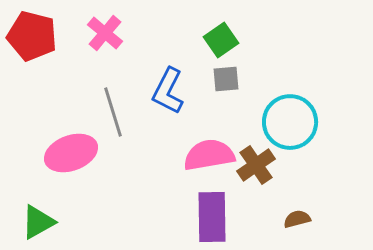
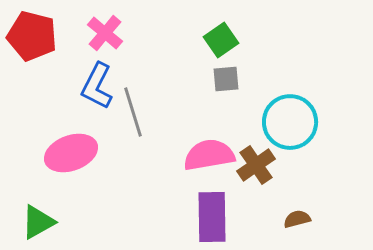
blue L-shape: moved 71 px left, 5 px up
gray line: moved 20 px right
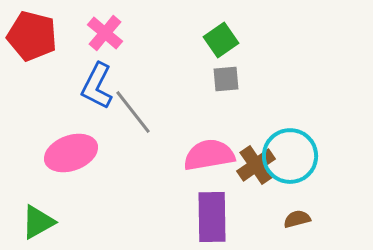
gray line: rotated 21 degrees counterclockwise
cyan circle: moved 34 px down
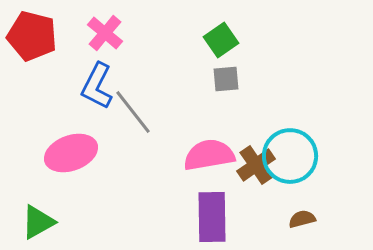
brown semicircle: moved 5 px right
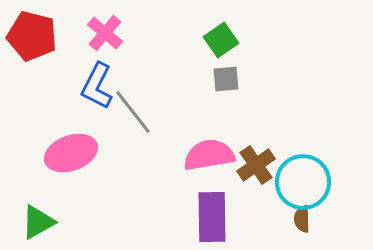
cyan circle: moved 13 px right, 26 px down
brown semicircle: rotated 76 degrees counterclockwise
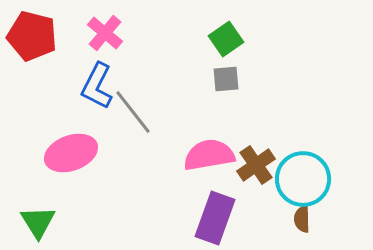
green square: moved 5 px right, 1 px up
cyan circle: moved 3 px up
purple rectangle: moved 3 px right, 1 px down; rotated 21 degrees clockwise
green triangle: rotated 33 degrees counterclockwise
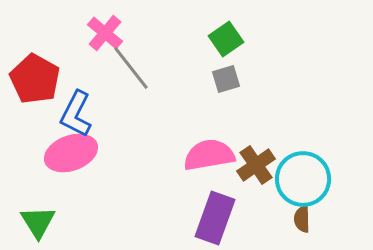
red pentagon: moved 3 px right, 43 px down; rotated 15 degrees clockwise
gray square: rotated 12 degrees counterclockwise
blue L-shape: moved 21 px left, 28 px down
gray line: moved 2 px left, 44 px up
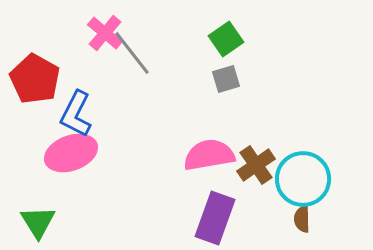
gray line: moved 1 px right, 15 px up
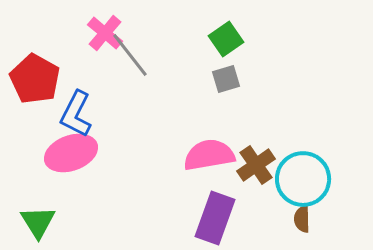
gray line: moved 2 px left, 2 px down
